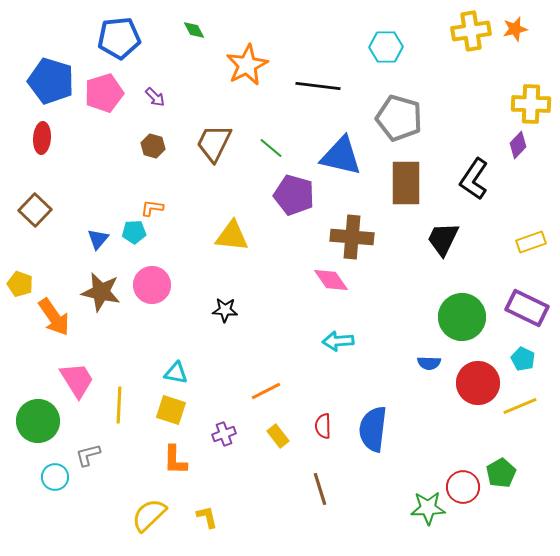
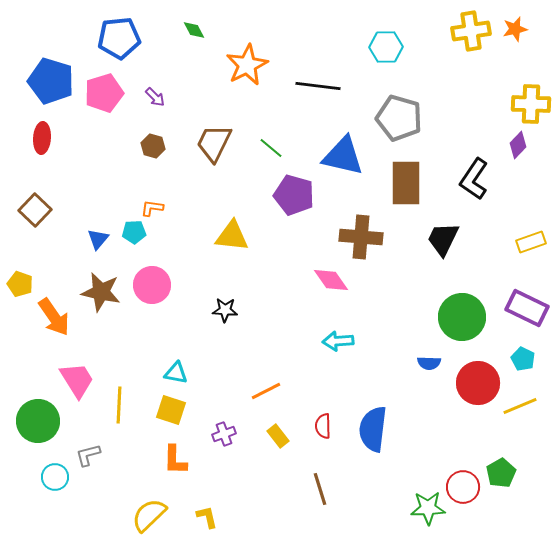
blue triangle at (341, 156): moved 2 px right
brown cross at (352, 237): moved 9 px right
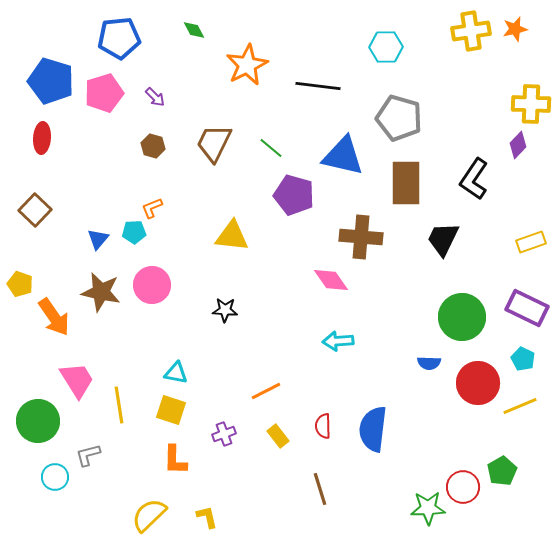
orange L-shape at (152, 208): rotated 30 degrees counterclockwise
yellow line at (119, 405): rotated 12 degrees counterclockwise
green pentagon at (501, 473): moved 1 px right, 2 px up
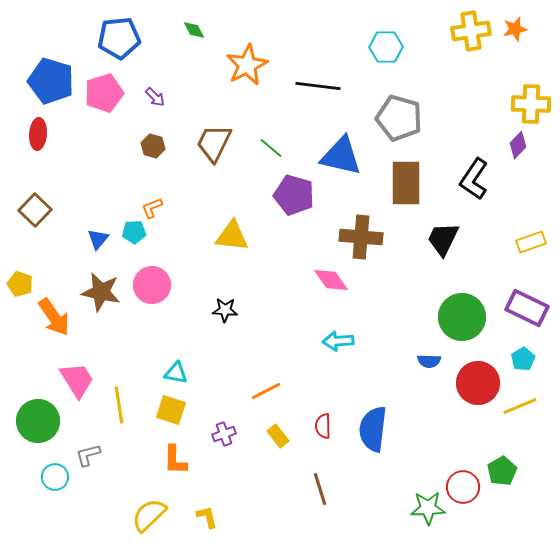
red ellipse at (42, 138): moved 4 px left, 4 px up
blue triangle at (343, 156): moved 2 px left
cyan pentagon at (523, 359): rotated 15 degrees clockwise
blue semicircle at (429, 363): moved 2 px up
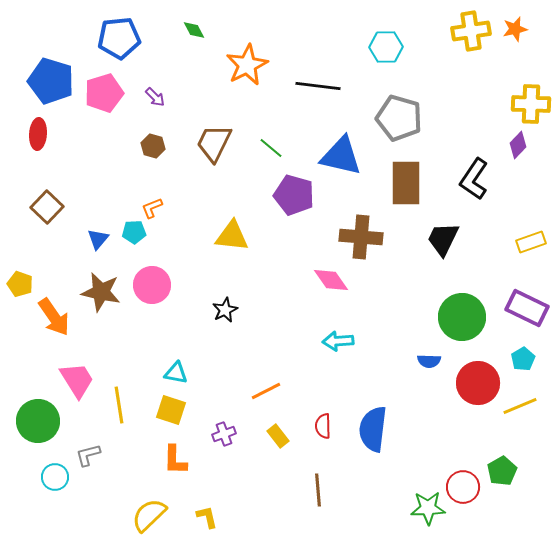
brown square at (35, 210): moved 12 px right, 3 px up
black star at (225, 310): rotated 30 degrees counterclockwise
brown line at (320, 489): moved 2 px left, 1 px down; rotated 12 degrees clockwise
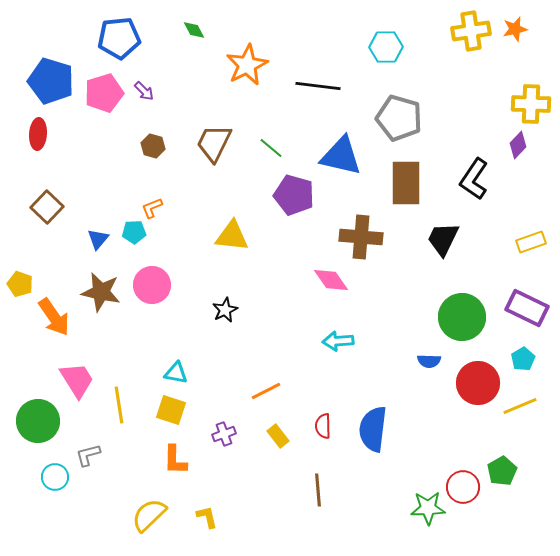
purple arrow at (155, 97): moved 11 px left, 6 px up
